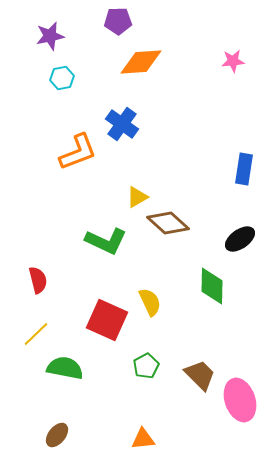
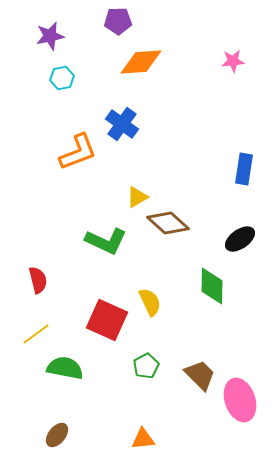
yellow line: rotated 8 degrees clockwise
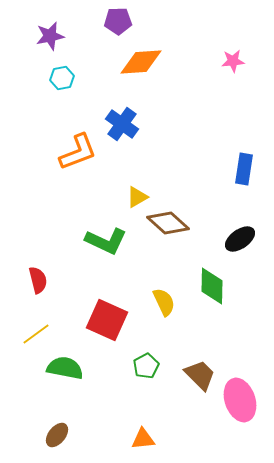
yellow semicircle: moved 14 px right
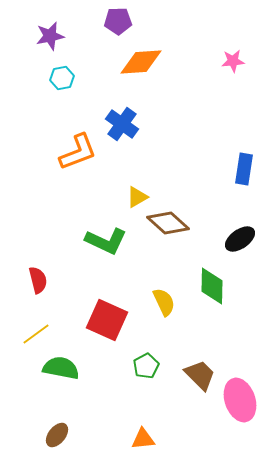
green semicircle: moved 4 px left
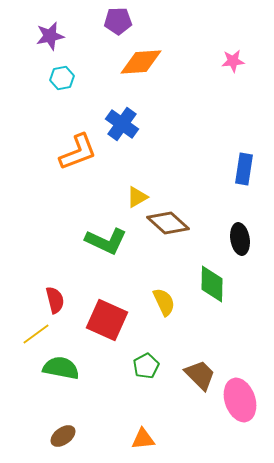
black ellipse: rotated 64 degrees counterclockwise
red semicircle: moved 17 px right, 20 px down
green diamond: moved 2 px up
brown ellipse: moved 6 px right, 1 px down; rotated 15 degrees clockwise
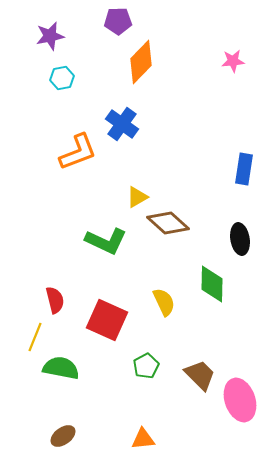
orange diamond: rotated 42 degrees counterclockwise
yellow line: moved 1 px left, 3 px down; rotated 32 degrees counterclockwise
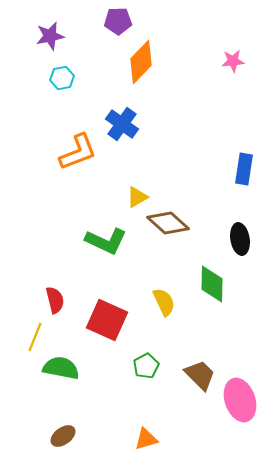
orange triangle: moved 3 px right; rotated 10 degrees counterclockwise
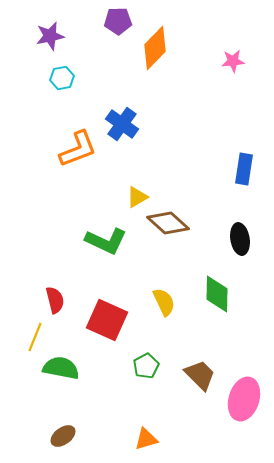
orange diamond: moved 14 px right, 14 px up
orange L-shape: moved 3 px up
green diamond: moved 5 px right, 10 px down
pink ellipse: moved 4 px right, 1 px up; rotated 36 degrees clockwise
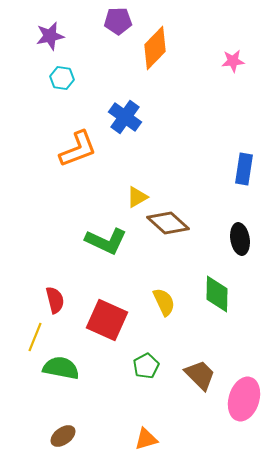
cyan hexagon: rotated 20 degrees clockwise
blue cross: moved 3 px right, 7 px up
